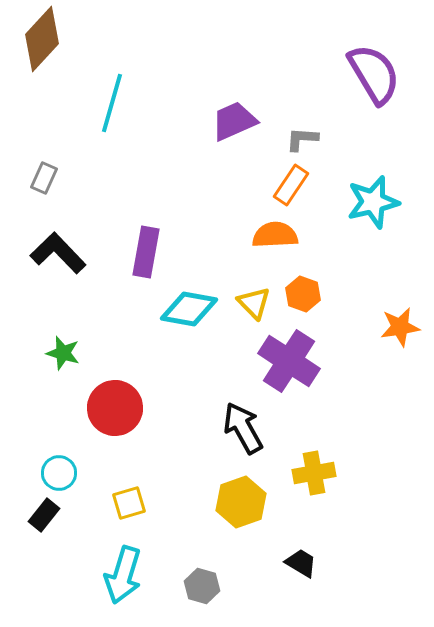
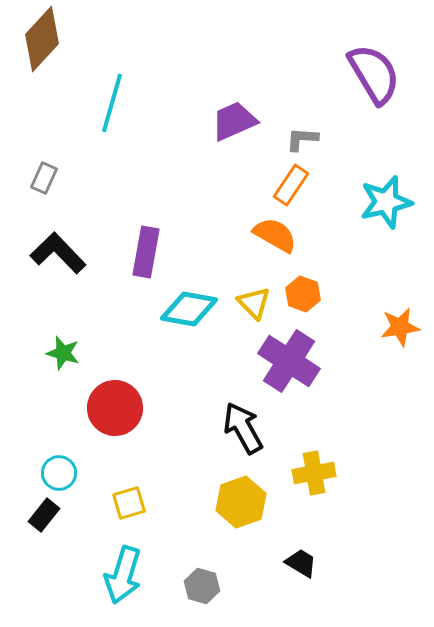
cyan star: moved 13 px right
orange semicircle: rotated 33 degrees clockwise
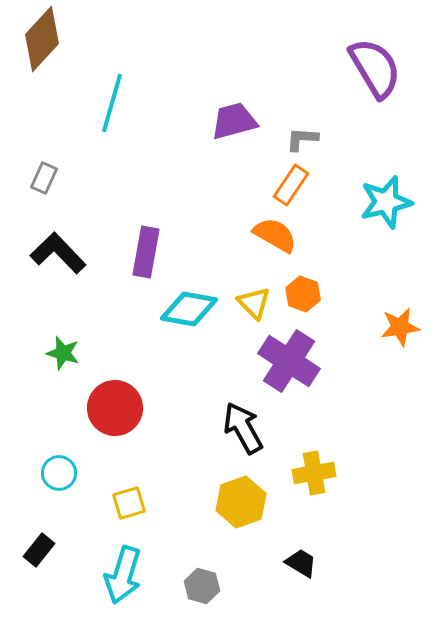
purple semicircle: moved 1 px right, 6 px up
purple trapezoid: rotated 9 degrees clockwise
black rectangle: moved 5 px left, 35 px down
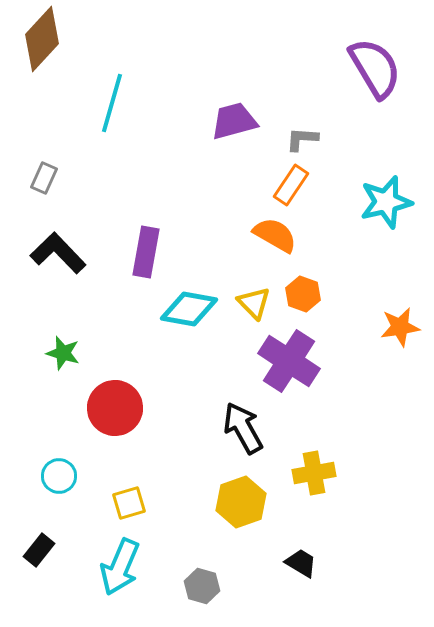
cyan circle: moved 3 px down
cyan arrow: moved 3 px left, 8 px up; rotated 6 degrees clockwise
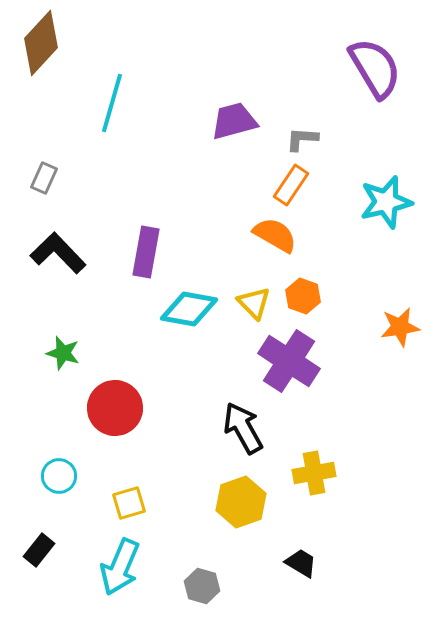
brown diamond: moved 1 px left, 4 px down
orange hexagon: moved 2 px down
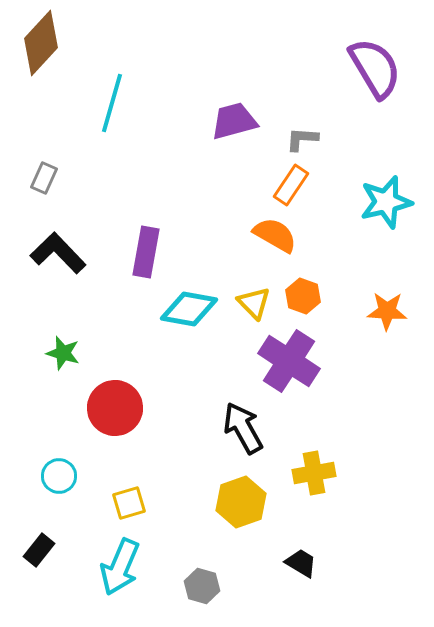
orange star: moved 13 px left, 16 px up; rotated 12 degrees clockwise
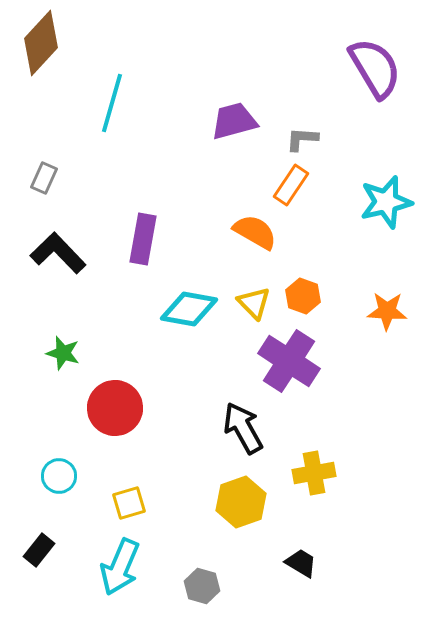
orange semicircle: moved 20 px left, 3 px up
purple rectangle: moved 3 px left, 13 px up
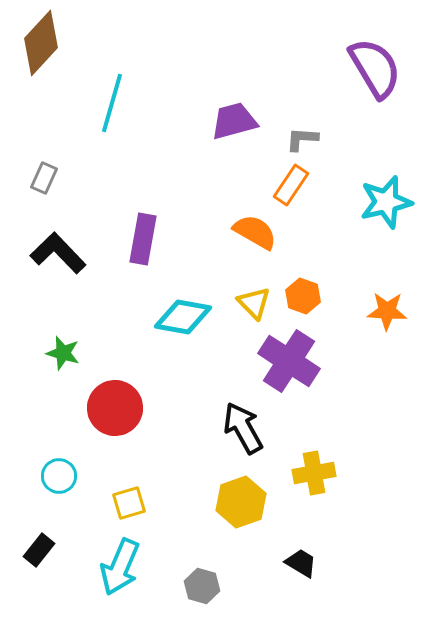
cyan diamond: moved 6 px left, 8 px down
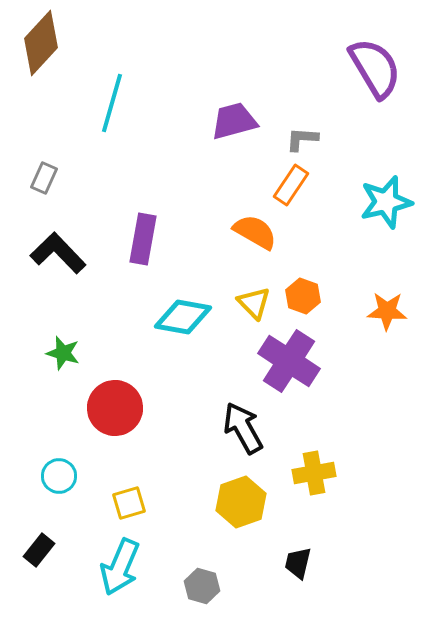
black trapezoid: moved 3 px left; rotated 108 degrees counterclockwise
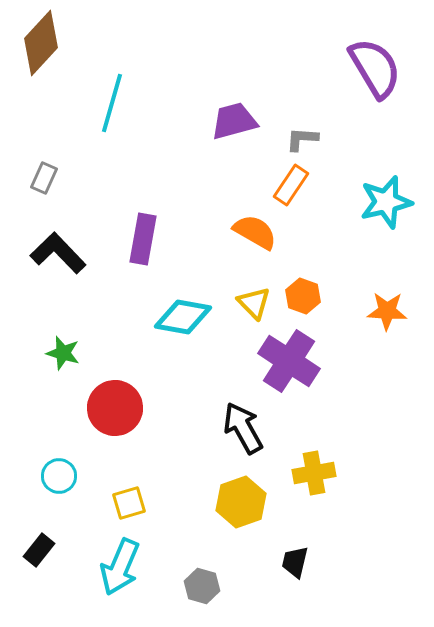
black trapezoid: moved 3 px left, 1 px up
